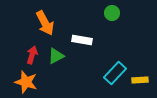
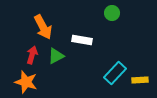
orange arrow: moved 2 px left, 4 px down
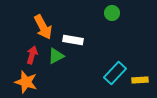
white rectangle: moved 9 px left
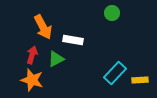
green triangle: moved 3 px down
orange star: moved 6 px right, 2 px up
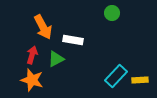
cyan rectangle: moved 1 px right, 3 px down
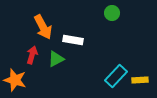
orange star: moved 17 px left
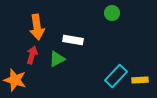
orange arrow: moved 6 px left; rotated 20 degrees clockwise
green triangle: moved 1 px right
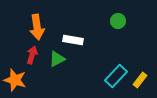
green circle: moved 6 px right, 8 px down
yellow rectangle: rotated 49 degrees counterclockwise
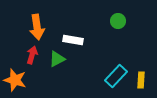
yellow rectangle: moved 1 px right; rotated 35 degrees counterclockwise
